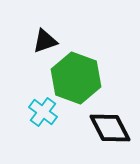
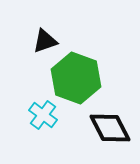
cyan cross: moved 3 px down
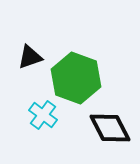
black triangle: moved 15 px left, 16 px down
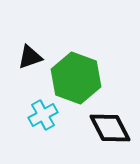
cyan cross: rotated 24 degrees clockwise
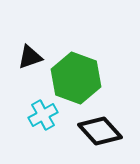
black diamond: moved 10 px left, 3 px down; rotated 15 degrees counterclockwise
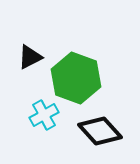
black triangle: rotated 8 degrees counterclockwise
cyan cross: moved 1 px right
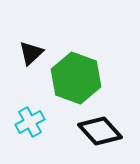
black triangle: moved 1 px right, 4 px up; rotated 16 degrees counterclockwise
cyan cross: moved 14 px left, 7 px down
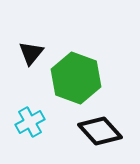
black triangle: rotated 8 degrees counterclockwise
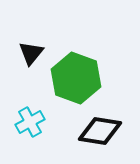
black diamond: rotated 39 degrees counterclockwise
